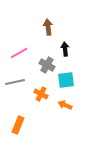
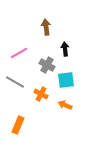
brown arrow: moved 2 px left
gray line: rotated 42 degrees clockwise
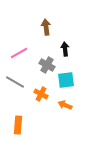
orange rectangle: rotated 18 degrees counterclockwise
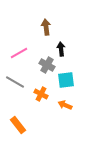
black arrow: moved 4 px left
orange rectangle: rotated 42 degrees counterclockwise
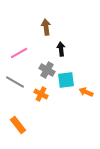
gray cross: moved 5 px down
orange arrow: moved 21 px right, 13 px up
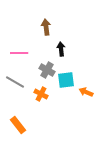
pink line: rotated 30 degrees clockwise
